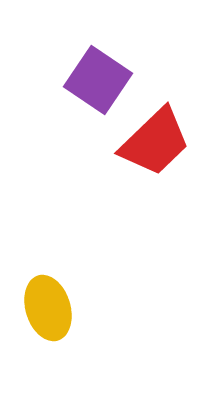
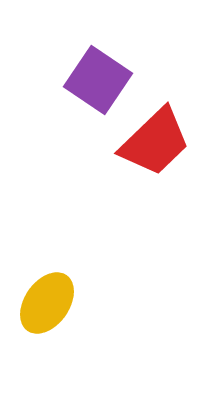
yellow ellipse: moved 1 px left, 5 px up; rotated 52 degrees clockwise
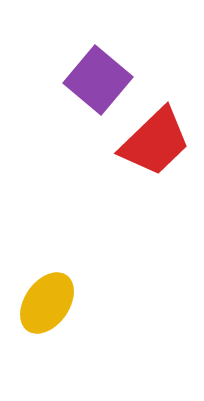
purple square: rotated 6 degrees clockwise
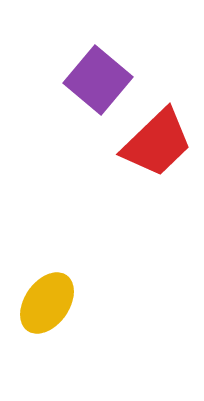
red trapezoid: moved 2 px right, 1 px down
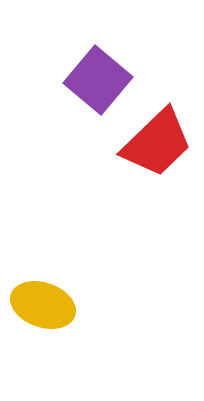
yellow ellipse: moved 4 px left, 2 px down; rotated 74 degrees clockwise
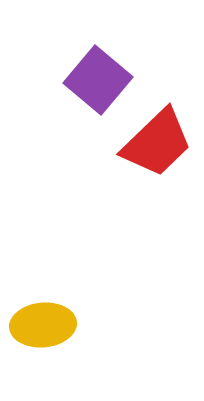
yellow ellipse: moved 20 px down; rotated 24 degrees counterclockwise
